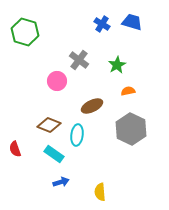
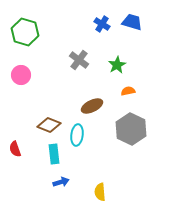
pink circle: moved 36 px left, 6 px up
cyan rectangle: rotated 48 degrees clockwise
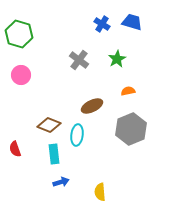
green hexagon: moved 6 px left, 2 px down
green star: moved 6 px up
gray hexagon: rotated 12 degrees clockwise
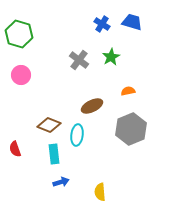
green star: moved 6 px left, 2 px up
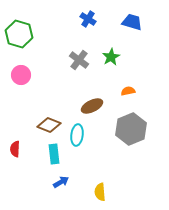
blue cross: moved 14 px left, 5 px up
red semicircle: rotated 21 degrees clockwise
blue arrow: rotated 14 degrees counterclockwise
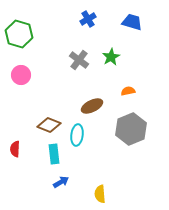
blue cross: rotated 28 degrees clockwise
yellow semicircle: moved 2 px down
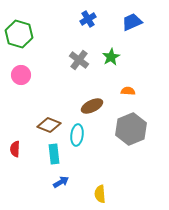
blue trapezoid: rotated 40 degrees counterclockwise
orange semicircle: rotated 16 degrees clockwise
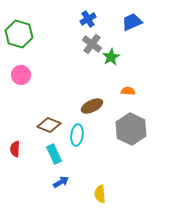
gray cross: moved 13 px right, 16 px up
gray hexagon: rotated 12 degrees counterclockwise
cyan rectangle: rotated 18 degrees counterclockwise
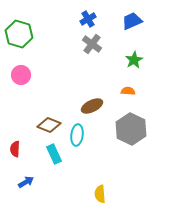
blue trapezoid: moved 1 px up
green star: moved 23 px right, 3 px down
blue arrow: moved 35 px left
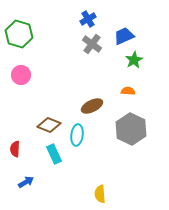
blue trapezoid: moved 8 px left, 15 px down
